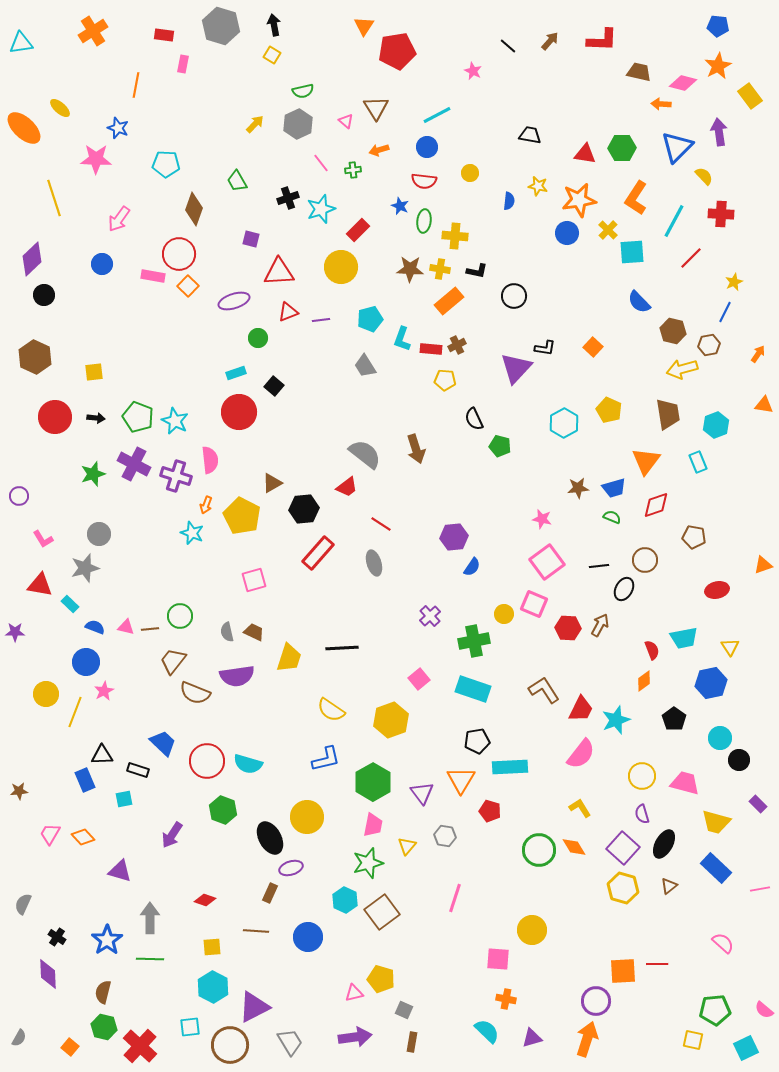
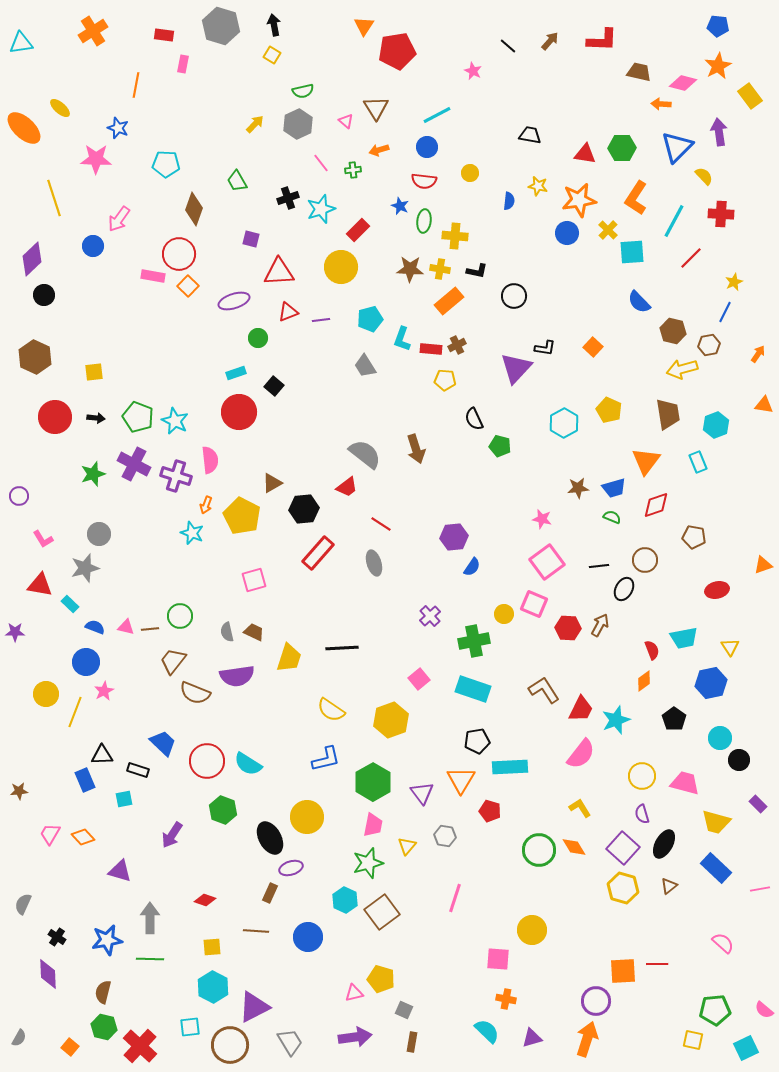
blue circle at (102, 264): moved 9 px left, 18 px up
cyan semicircle at (248, 764): rotated 16 degrees clockwise
blue star at (107, 940): rotated 24 degrees clockwise
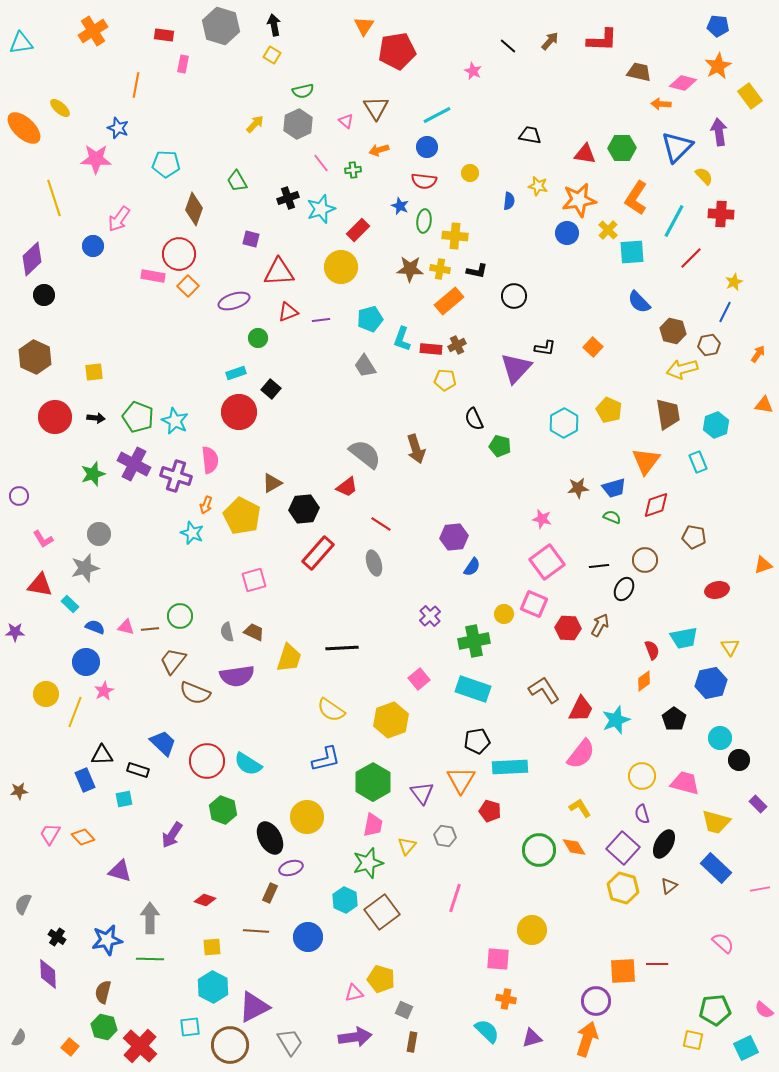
black square at (274, 386): moved 3 px left, 3 px down
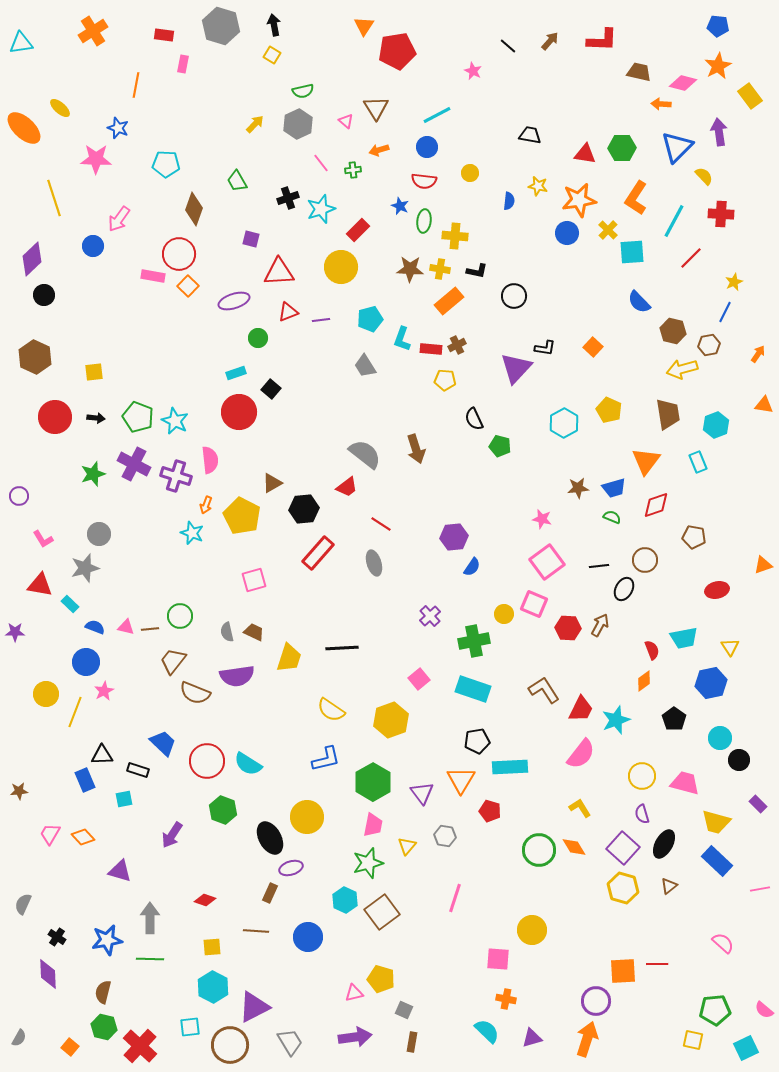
blue rectangle at (716, 868): moved 1 px right, 7 px up
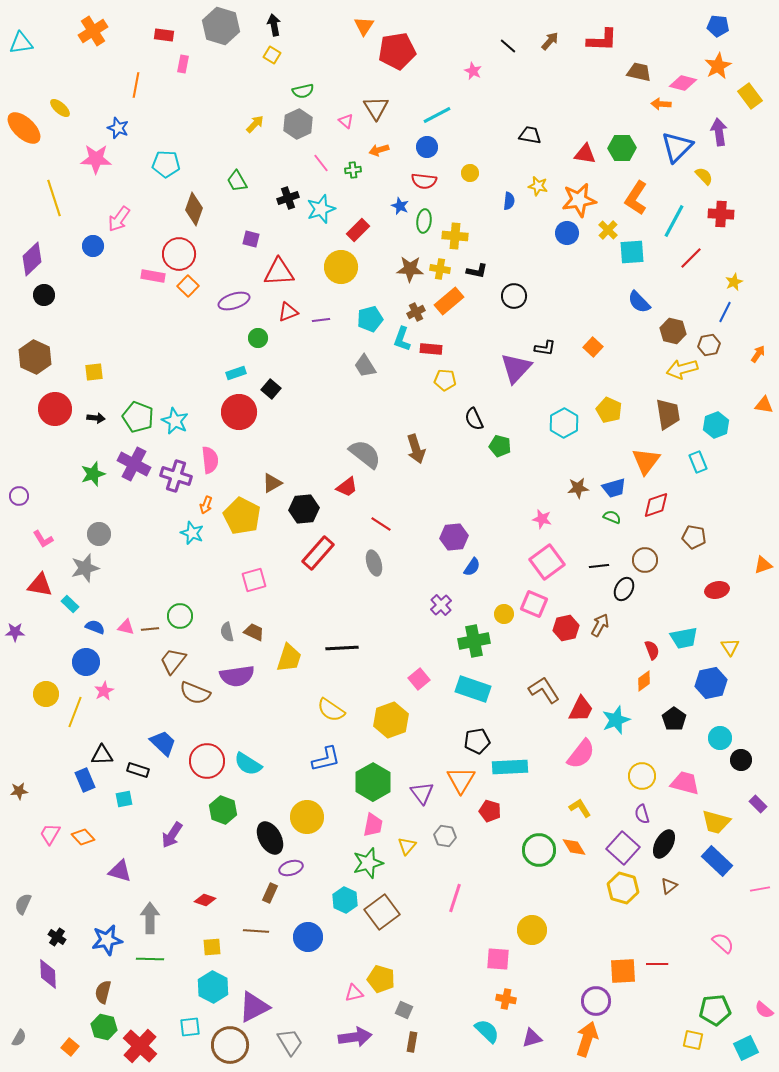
brown cross at (457, 345): moved 41 px left, 33 px up
red circle at (55, 417): moved 8 px up
purple cross at (430, 616): moved 11 px right, 11 px up
red hexagon at (568, 628): moved 2 px left; rotated 15 degrees counterclockwise
black circle at (739, 760): moved 2 px right
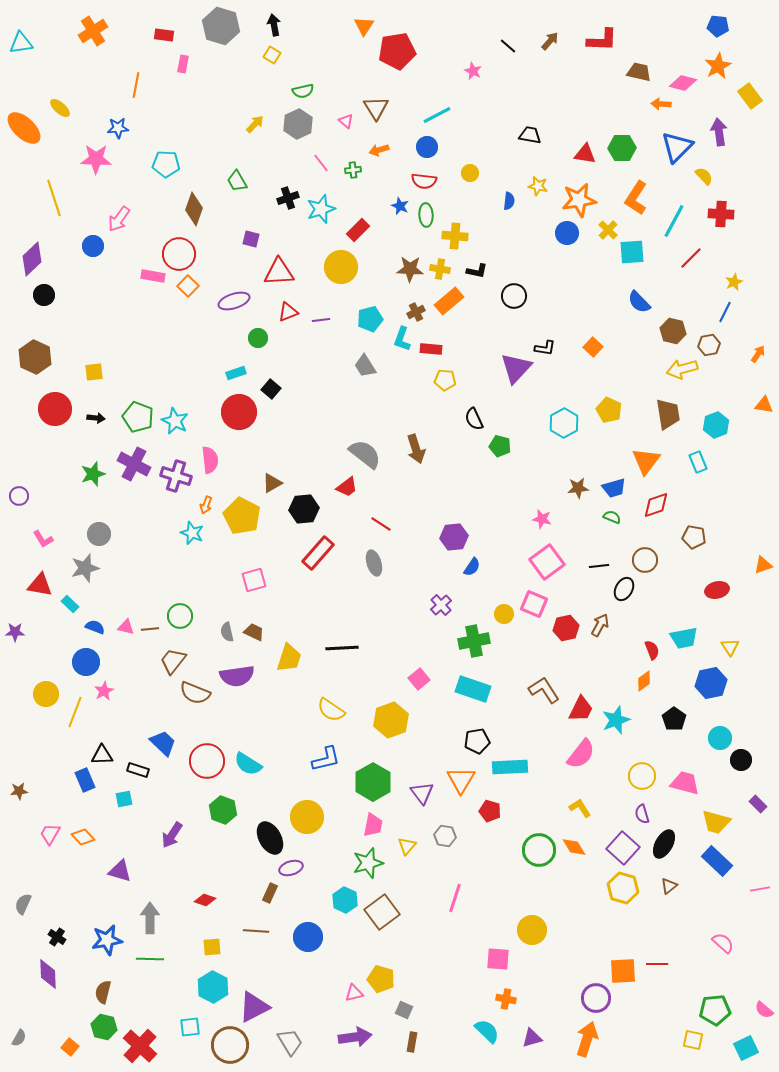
blue star at (118, 128): rotated 25 degrees counterclockwise
green ellipse at (424, 221): moved 2 px right, 6 px up; rotated 10 degrees counterclockwise
purple circle at (596, 1001): moved 3 px up
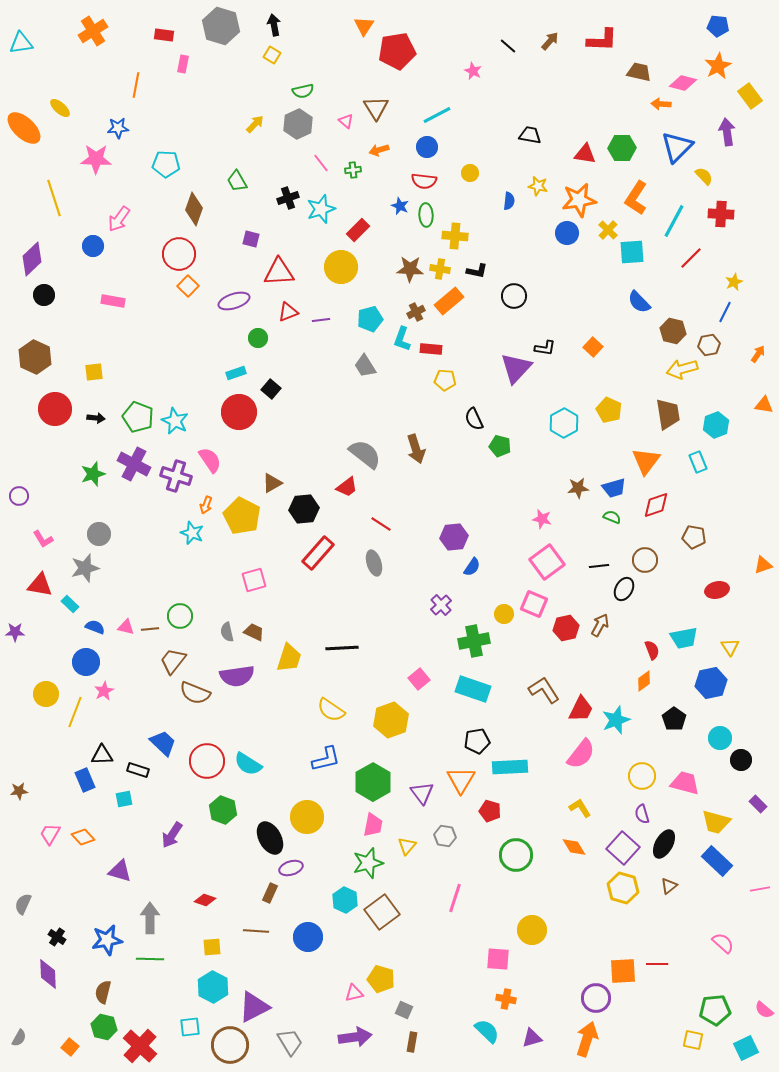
purple arrow at (719, 132): moved 8 px right
pink rectangle at (153, 276): moved 40 px left, 25 px down
pink semicircle at (210, 460): rotated 28 degrees counterclockwise
green circle at (539, 850): moved 23 px left, 5 px down
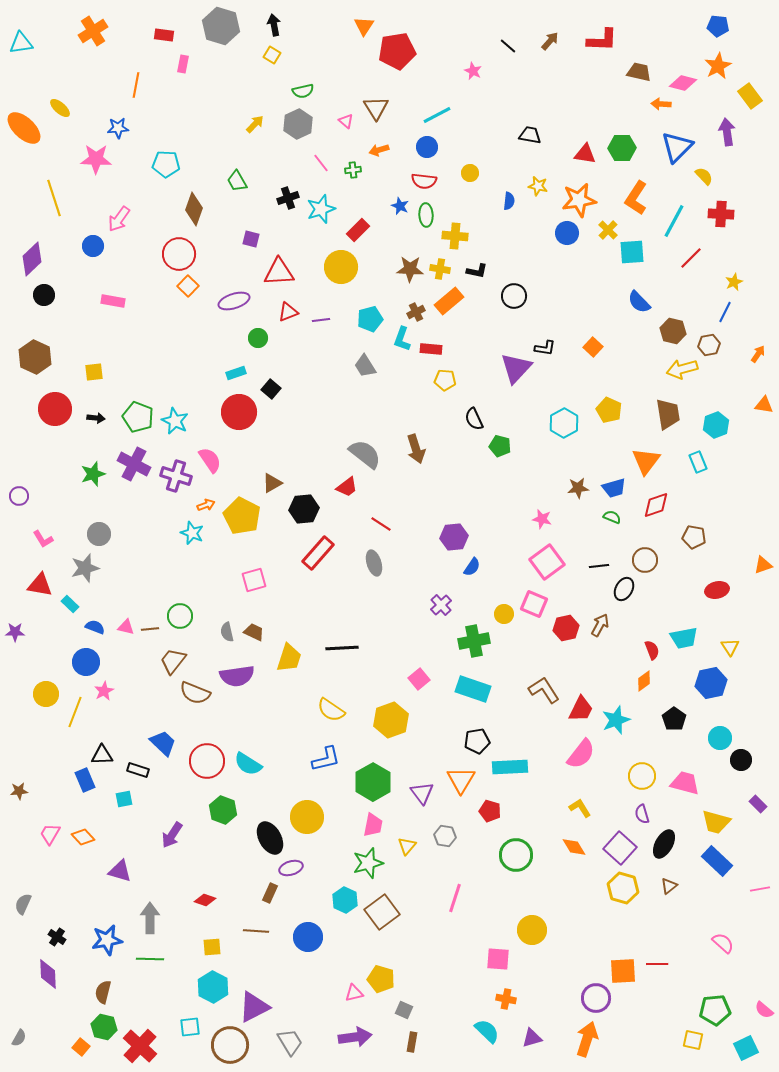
orange arrow at (206, 505): rotated 132 degrees counterclockwise
purple square at (623, 848): moved 3 px left
orange square at (70, 1047): moved 11 px right
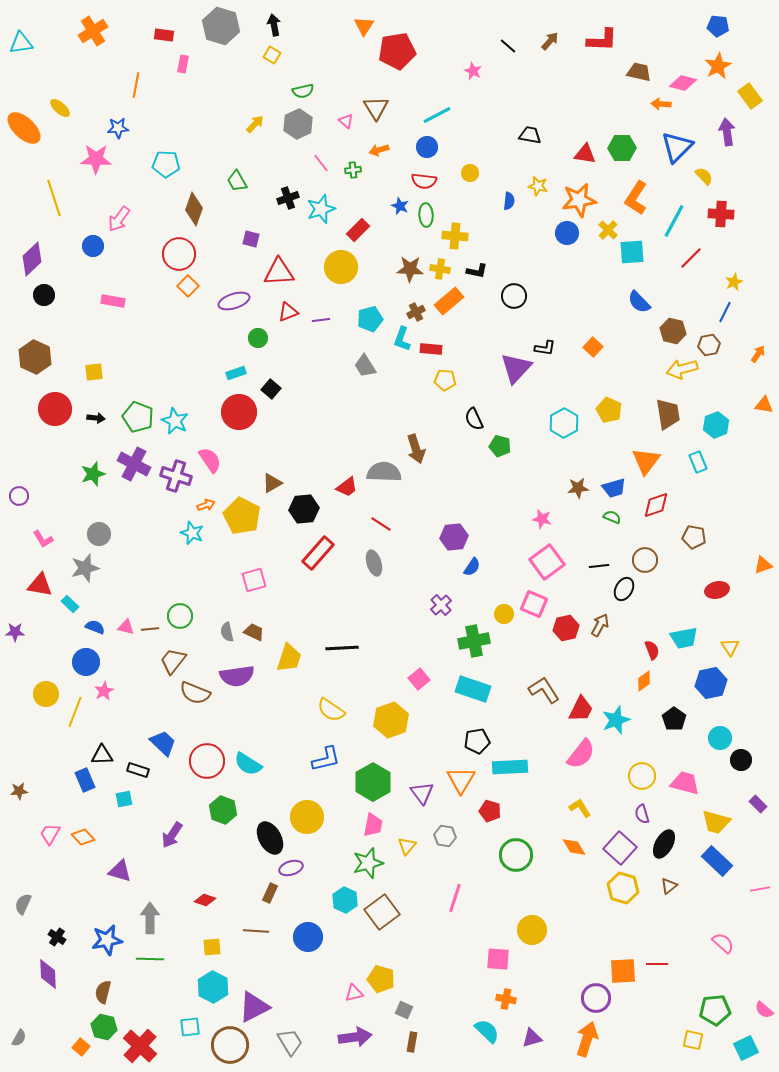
gray semicircle at (365, 454): moved 19 px right, 18 px down; rotated 36 degrees counterclockwise
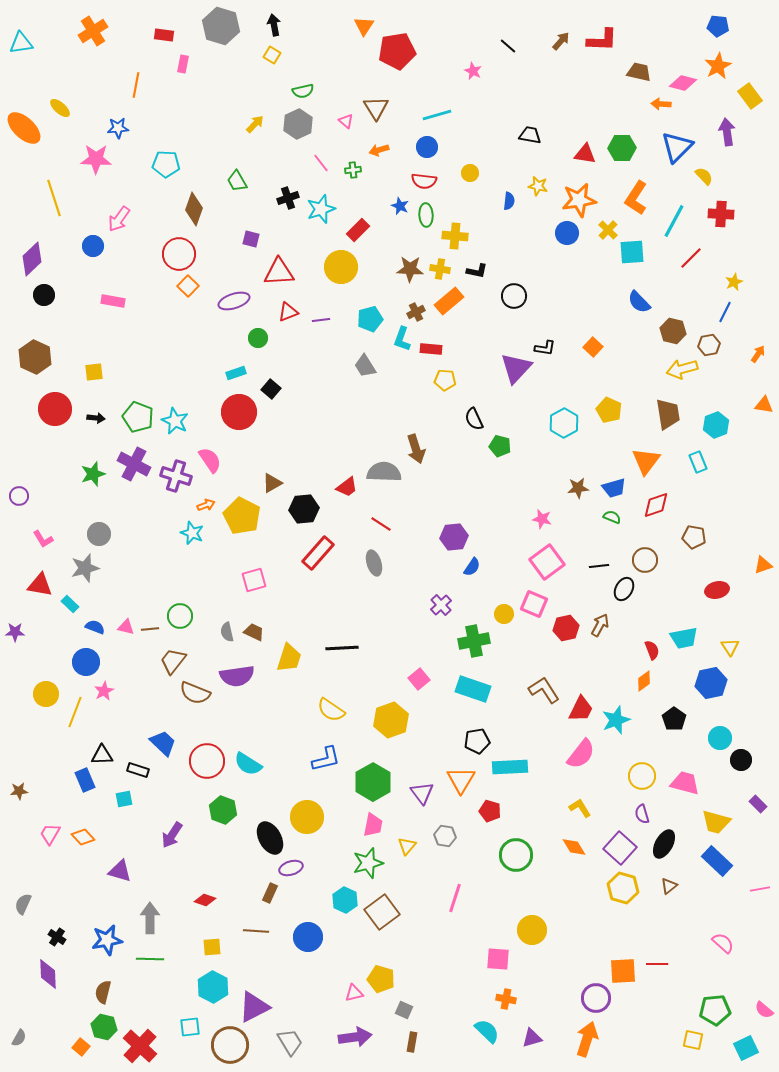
brown arrow at (550, 41): moved 11 px right
cyan line at (437, 115): rotated 12 degrees clockwise
